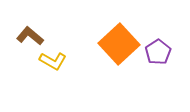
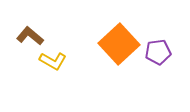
purple pentagon: rotated 25 degrees clockwise
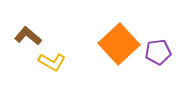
brown L-shape: moved 2 px left
yellow L-shape: moved 1 px left, 1 px down
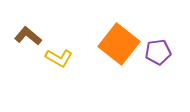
orange square: rotated 9 degrees counterclockwise
yellow L-shape: moved 7 px right, 4 px up
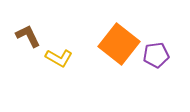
brown L-shape: rotated 24 degrees clockwise
purple pentagon: moved 2 px left, 3 px down
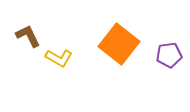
purple pentagon: moved 13 px right
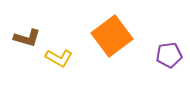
brown L-shape: moved 1 px left, 2 px down; rotated 132 degrees clockwise
orange square: moved 7 px left, 8 px up; rotated 15 degrees clockwise
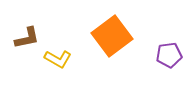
brown L-shape: rotated 28 degrees counterclockwise
yellow L-shape: moved 1 px left, 1 px down
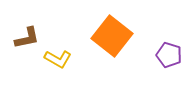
orange square: rotated 15 degrees counterclockwise
purple pentagon: rotated 25 degrees clockwise
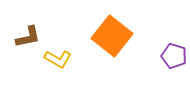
brown L-shape: moved 1 px right, 1 px up
purple pentagon: moved 5 px right, 1 px down
